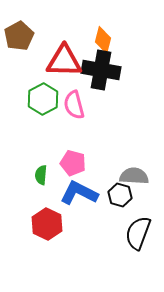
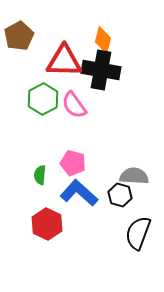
pink semicircle: rotated 20 degrees counterclockwise
green semicircle: moved 1 px left
blue L-shape: rotated 15 degrees clockwise
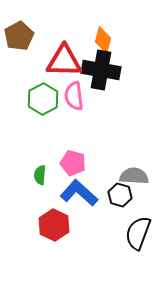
pink semicircle: moved 9 px up; rotated 28 degrees clockwise
red hexagon: moved 7 px right, 1 px down
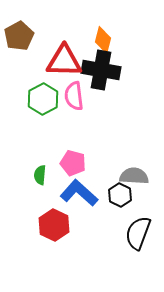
black hexagon: rotated 10 degrees clockwise
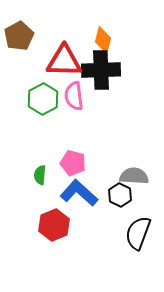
black cross: rotated 12 degrees counterclockwise
red hexagon: rotated 12 degrees clockwise
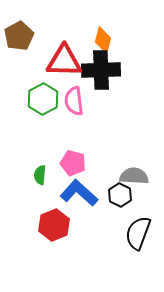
pink semicircle: moved 5 px down
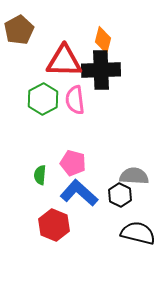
brown pentagon: moved 6 px up
pink semicircle: moved 1 px right, 1 px up
red hexagon: rotated 16 degrees counterclockwise
black semicircle: rotated 84 degrees clockwise
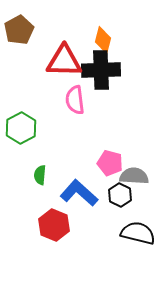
green hexagon: moved 22 px left, 29 px down
pink pentagon: moved 37 px right
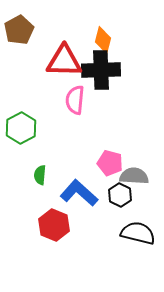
pink semicircle: rotated 12 degrees clockwise
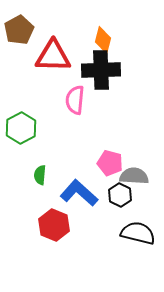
red triangle: moved 11 px left, 5 px up
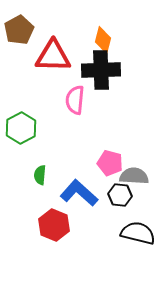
black hexagon: rotated 20 degrees counterclockwise
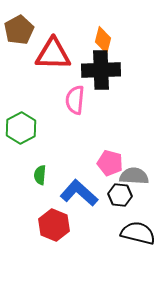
red triangle: moved 2 px up
